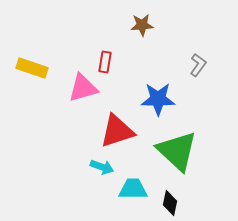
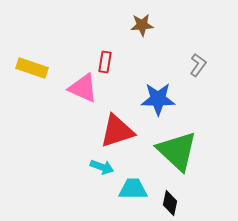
pink triangle: rotated 40 degrees clockwise
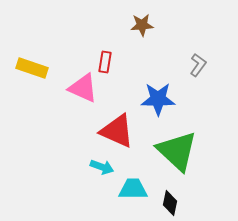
red triangle: rotated 42 degrees clockwise
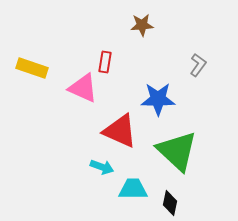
red triangle: moved 3 px right
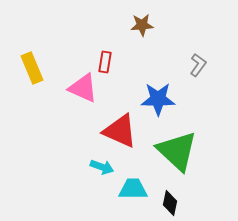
yellow rectangle: rotated 48 degrees clockwise
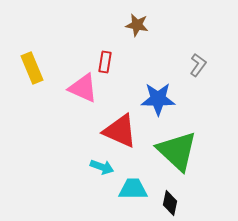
brown star: moved 5 px left; rotated 15 degrees clockwise
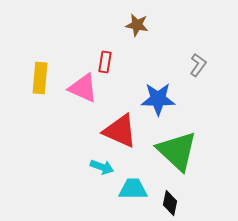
yellow rectangle: moved 8 px right, 10 px down; rotated 28 degrees clockwise
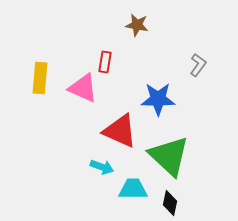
green triangle: moved 8 px left, 5 px down
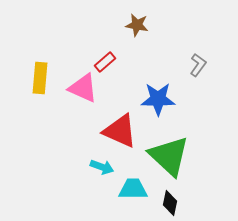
red rectangle: rotated 40 degrees clockwise
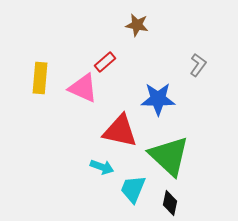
red triangle: rotated 12 degrees counterclockwise
cyan trapezoid: rotated 68 degrees counterclockwise
